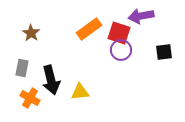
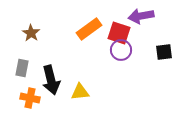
orange cross: rotated 18 degrees counterclockwise
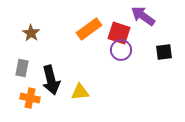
purple arrow: moved 2 px right; rotated 45 degrees clockwise
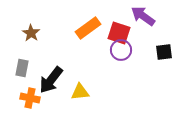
orange rectangle: moved 1 px left, 1 px up
black arrow: rotated 52 degrees clockwise
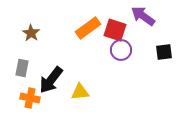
red square: moved 4 px left, 3 px up
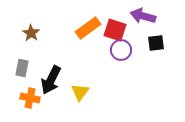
purple arrow: rotated 20 degrees counterclockwise
black square: moved 8 px left, 9 px up
black arrow: rotated 12 degrees counterclockwise
yellow triangle: rotated 48 degrees counterclockwise
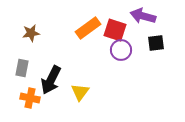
brown star: rotated 30 degrees clockwise
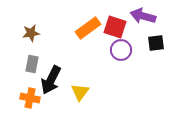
red square: moved 3 px up
gray rectangle: moved 10 px right, 4 px up
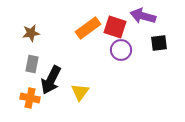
black square: moved 3 px right
